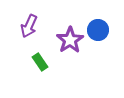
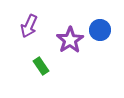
blue circle: moved 2 px right
green rectangle: moved 1 px right, 4 px down
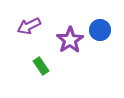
purple arrow: rotated 40 degrees clockwise
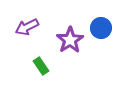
purple arrow: moved 2 px left, 1 px down
blue circle: moved 1 px right, 2 px up
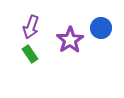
purple arrow: moved 4 px right; rotated 45 degrees counterclockwise
green rectangle: moved 11 px left, 12 px up
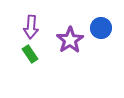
purple arrow: rotated 15 degrees counterclockwise
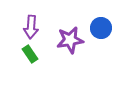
purple star: rotated 24 degrees clockwise
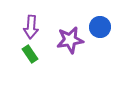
blue circle: moved 1 px left, 1 px up
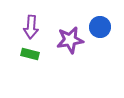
green rectangle: rotated 42 degrees counterclockwise
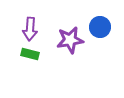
purple arrow: moved 1 px left, 2 px down
